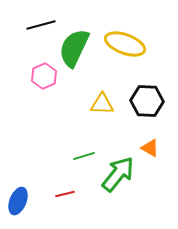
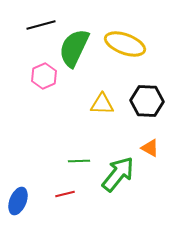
green line: moved 5 px left, 5 px down; rotated 15 degrees clockwise
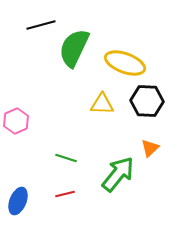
yellow ellipse: moved 19 px down
pink hexagon: moved 28 px left, 45 px down
orange triangle: rotated 48 degrees clockwise
green line: moved 13 px left, 3 px up; rotated 20 degrees clockwise
